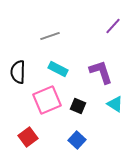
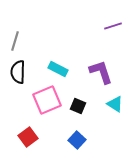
purple line: rotated 30 degrees clockwise
gray line: moved 35 px left, 5 px down; rotated 54 degrees counterclockwise
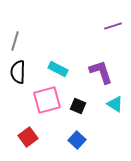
pink square: rotated 8 degrees clockwise
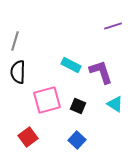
cyan rectangle: moved 13 px right, 4 px up
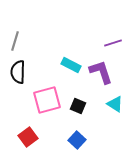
purple line: moved 17 px down
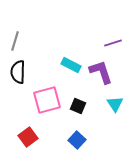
cyan triangle: rotated 24 degrees clockwise
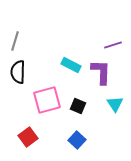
purple line: moved 2 px down
purple L-shape: rotated 20 degrees clockwise
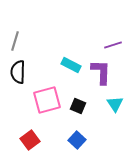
red square: moved 2 px right, 3 px down
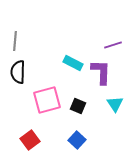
gray line: rotated 12 degrees counterclockwise
cyan rectangle: moved 2 px right, 2 px up
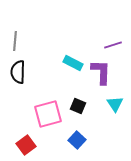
pink square: moved 1 px right, 14 px down
red square: moved 4 px left, 5 px down
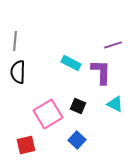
cyan rectangle: moved 2 px left
cyan triangle: rotated 30 degrees counterclockwise
pink square: rotated 16 degrees counterclockwise
red square: rotated 24 degrees clockwise
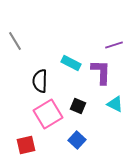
gray line: rotated 36 degrees counterclockwise
purple line: moved 1 px right
black semicircle: moved 22 px right, 9 px down
